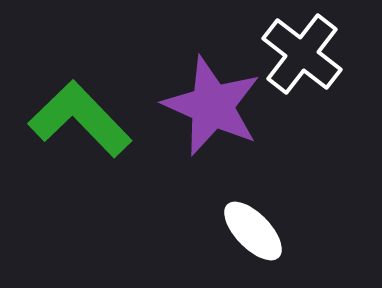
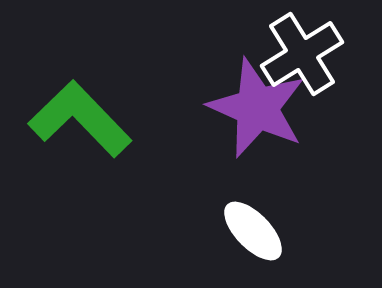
white cross: rotated 20 degrees clockwise
purple star: moved 45 px right, 2 px down
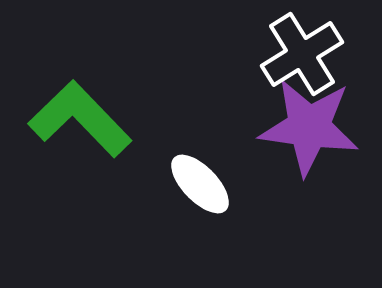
purple star: moved 52 px right, 19 px down; rotated 16 degrees counterclockwise
white ellipse: moved 53 px left, 47 px up
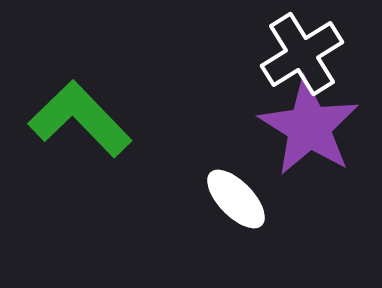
purple star: rotated 24 degrees clockwise
white ellipse: moved 36 px right, 15 px down
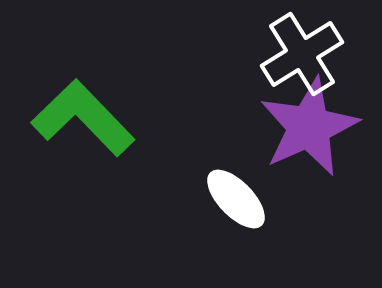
green L-shape: moved 3 px right, 1 px up
purple star: rotated 16 degrees clockwise
